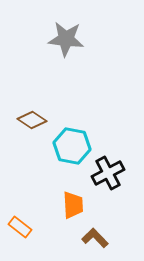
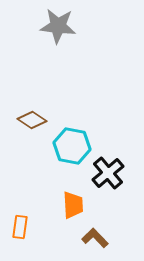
gray star: moved 8 px left, 13 px up
black cross: rotated 12 degrees counterclockwise
orange rectangle: rotated 60 degrees clockwise
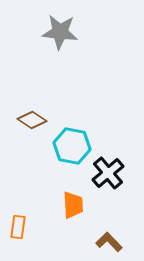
gray star: moved 2 px right, 6 px down
orange rectangle: moved 2 px left
brown L-shape: moved 14 px right, 4 px down
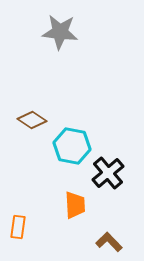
orange trapezoid: moved 2 px right
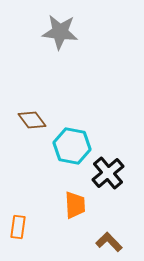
brown diamond: rotated 20 degrees clockwise
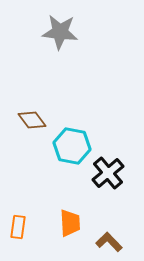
orange trapezoid: moved 5 px left, 18 px down
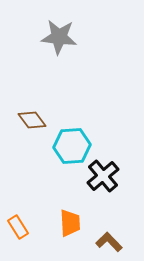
gray star: moved 1 px left, 5 px down
cyan hexagon: rotated 15 degrees counterclockwise
black cross: moved 5 px left, 3 px down
orange rectangle: rotated 40 degrees counterclockwise
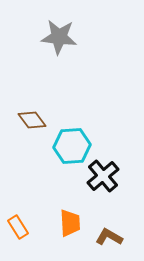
brown L-shape: moved 5 px up; rotated 16 degrees counterclockwise
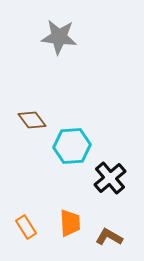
black cross: moved 7 px right, 2 px down
orange rectangle: moved 8 px right
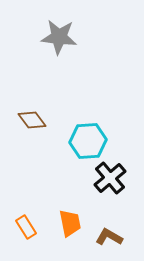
cyan hexagon: moved 16 px right, 5 px up
orange trapezoid: rotated 8 degrees counterclockwise
